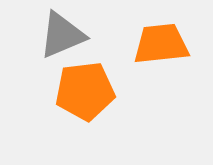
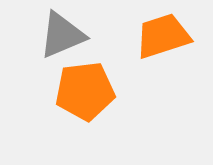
orange trapezoid: moved 2 px right, 8 px up; rotated 12 degrees counterclockwise
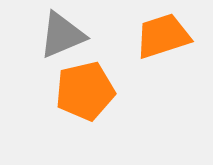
orange pentagon: rotated 6 degrees counterclockwise
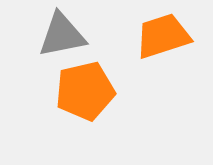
gray triangle: rotated 12 degrees clockwise
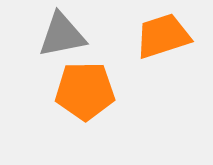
orange pentagon: rotated 12 degrees clockwise
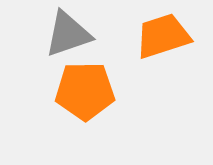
gray triangle: moved 6 px right, 1 px up; rotated 8 degrees counterclockwise
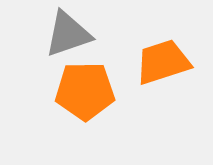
orange trapezoid: moved 26 px down
